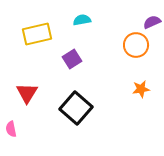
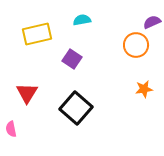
purple square: rotated 24 degrees counterclockwise
orange star: moved 3 px right
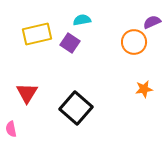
orange circle: moved 2 px left, 3 px up
purple square: moved 2 px left, 16 px up
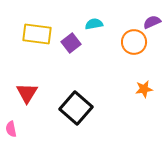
cyan semicircle: moved 12 px right, 4 px down
yellow rectangle: rotated 20 degrees clockwise
purple square: moved 1 px right; rotated 18 degrees clockwise
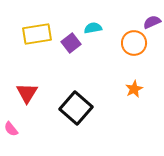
cyan semicircle: moved 1 px left, 4 px down
yellow rectangle: rotated 16 degrees counterclockwise
orange circle: moved 1 px down
orange star: moved 10 px left; rotated 18 degrees counterclockwise
pink semicircle: rotated 28 degrees counterclockwise
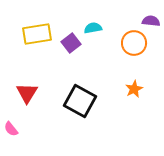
purple semicircle: moved 1 px left, 1 px up; rotated 30 degrees clockwise
black square: moved 4 px right, 7 px up; rotated 12 degrees counterclockwise
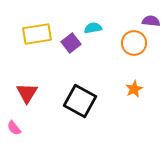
pink semicircle: moved 3 px right, 1 px up
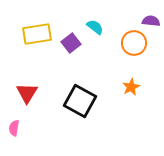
cyan semicircle: moved 2 px right, 1 px up; rotated 48 degrees clockwise
orange star: moved 3 px left, 2 px up
pink semicircle: rotated 49 degrees clockwise
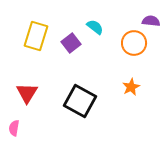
yellow rectangle: moved 1 px left, 2 px down; rotated 64 degrees counterclockwise
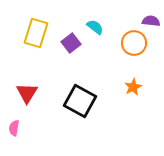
yellow rectangle: moved 3 px up
orange star: moved 2 px right
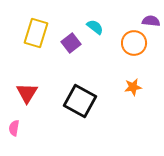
orange star: rotated 18 degrees clockwise
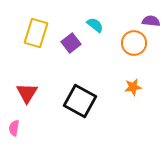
cyan semicircle: moved 2 px up
